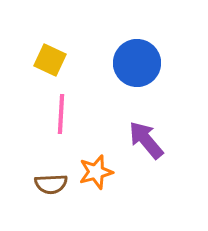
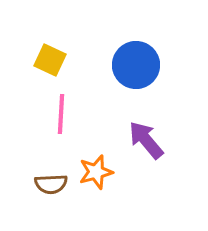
blue circle: moved 1 px left, 2 px down
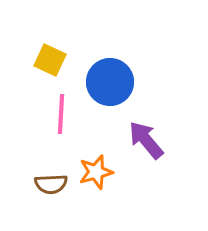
blue circle: moved 26 px left, 17 px down
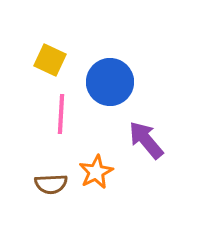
orange star: rotated 12 degrees counterclockwise
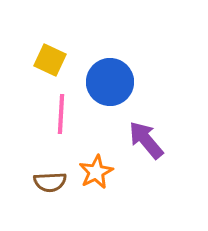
brown semicircle: moved 1 px left, 2 px up
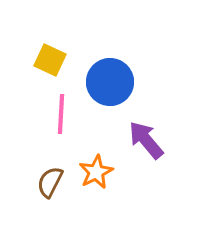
brown semicircle: rotated 120 degrees clockwise
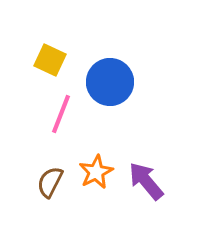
pink line: rotated 18 degrees clockwise
purple arrow: moved 41 px down
